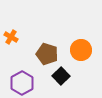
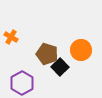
black square: moved 1 px left, 9 px up
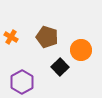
brown pentagon: moved 17 px up
purple hexagon: moved 1 px up
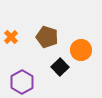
orange cross: rotated 16 degrees clockwise
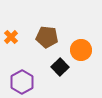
brown pentagon: rotated 10 degrees counterclockwise
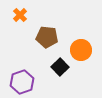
orange cross: moved 9 px right, 22 px up
purple hexagon: rotated 10 degrees clockwise
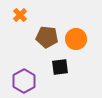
orange circle: moved 5 px left, 11 px up
black square: rotated 36 degrees clockwise
purple hexagon: moved 2 px right, 1 px up; rotated 10 degrees counterclockwise
